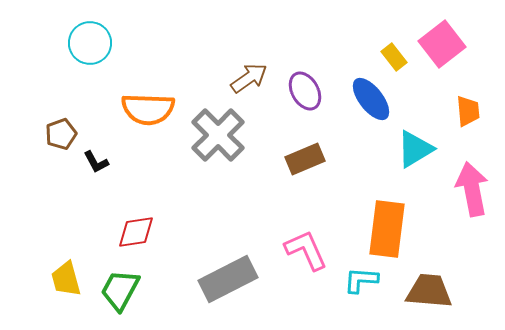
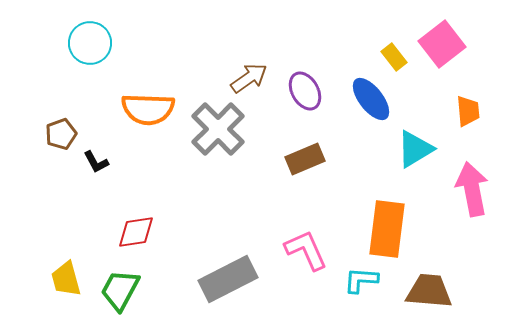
gray cross: moved 6 px up
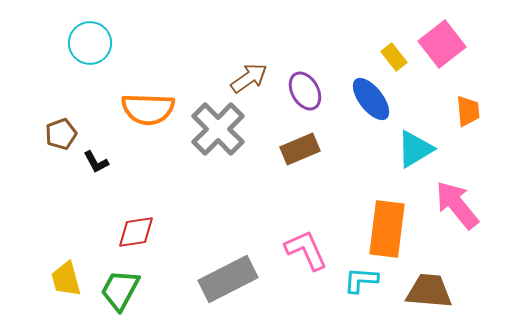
brown rectangle: moved 5 px left, 10 px up
pink arrow: moved 15 px left, 16 px down; rotated 28 degrees counterclockwise
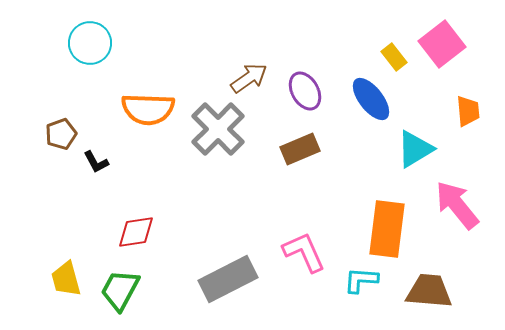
pink L-shape: moved 2 px left, 2 px down
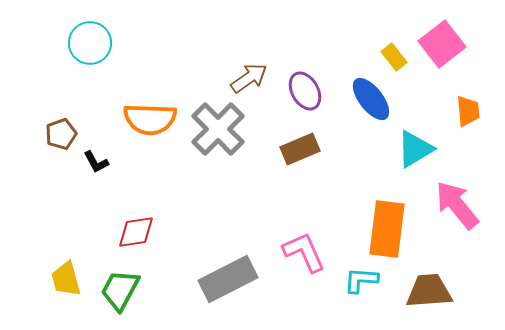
orange semicircle: moved 2 px right, 10 px down
brown trapezoid: rotated 9 degrees counterclockwise
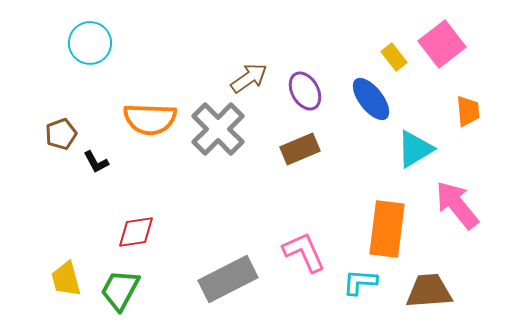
cyan L-shape: moved 1 px left, 2 px down
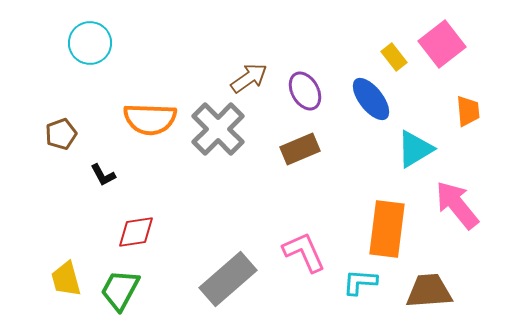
black L-shape: moved 7 px right, 13 px down
gray rectangle: rotated 14 degrees counterclockwise
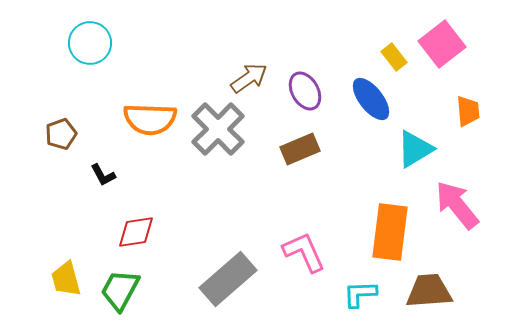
orange rectangle: moved 3 px right, 3 px down
cyan L-shape: moved 12 px down; rotated 6 degrees counterclockwise
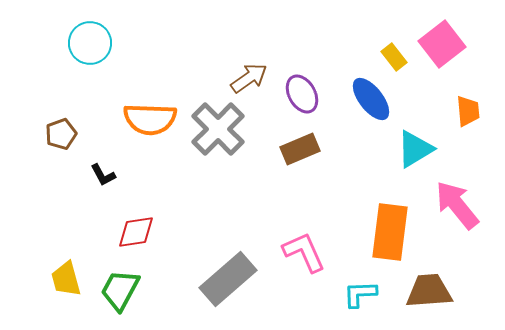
purple ellipse: moved 3 px left, 3 px down
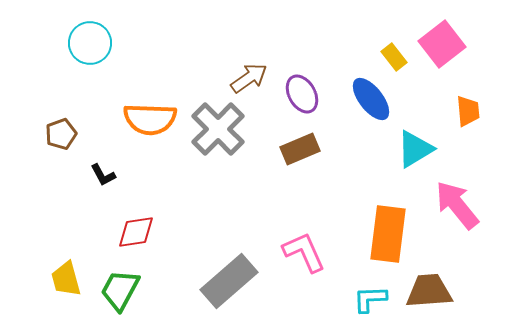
orange rectangle: moved 2 px left, 2 px down
gray rectangle: moved 1 px right, 2 px down
cyan L-shape: moved 10 px right, 5 px down
